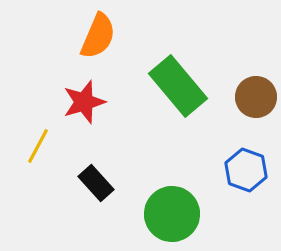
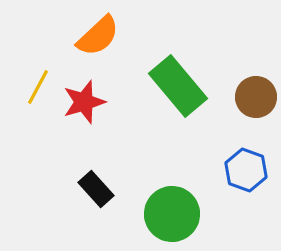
orange semicircle: rotated 24 degrees clockwise
yellow line: moved 59 px up
black rectangle: moved 6 px down
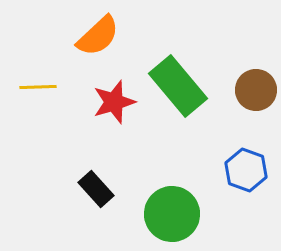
yellow line: rotated 60 degrees clockwise
brown circle: moved 7 px up
red star: moved 30 px right
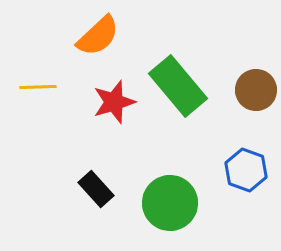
green circle: moved 2 px left, 11 px up
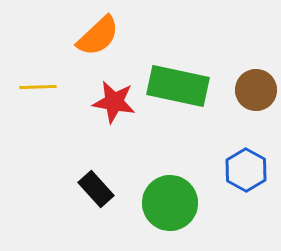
green rectangle: rotated 38 degrees counterclockwise
red star: rotated 27 degrees clockwise
blue hexagon: rotated 9 degrees clockwise
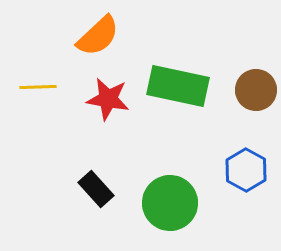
red star: moved 6 px left, 3 px up
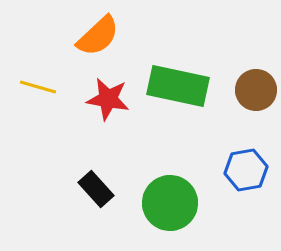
yellow line: rotated 18 degrees clockwise
blue hexagon: rotated 21 degrees clockwise
